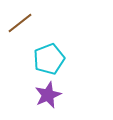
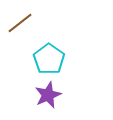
cyan pentagon: rotated 16 degrees counterclockwise
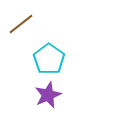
brown line: moved 1 px right, 1 px down
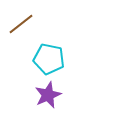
cyan pentagon: rotated 24 degrees counterclockwise
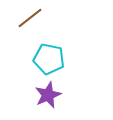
brown line: moved 9 px right, 6 px up
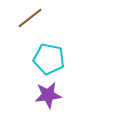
purple star: rotated 16 degrees clockwise
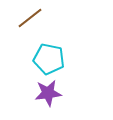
purple star: moved 2 px up
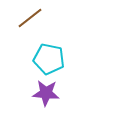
purple star: moved 2 px left; rotated 12 degrees clockwise
